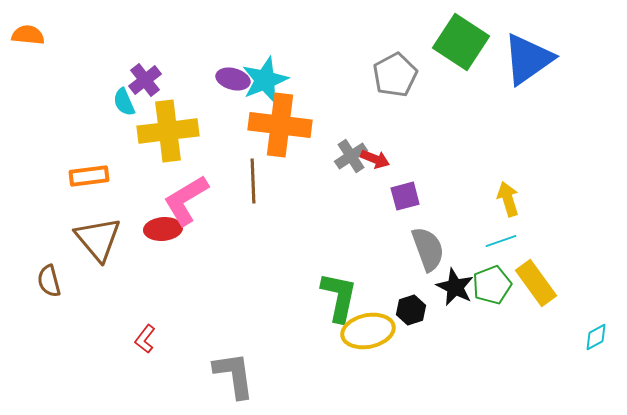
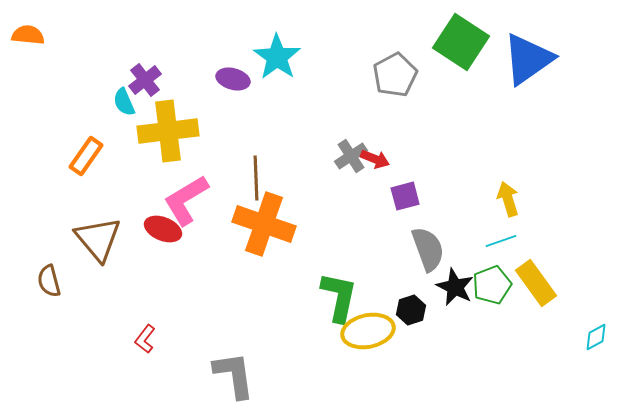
cyan star: moved 12 px right, 23 px up; rotated 15 degrees counterclockwise
orange cross: moved 16 px left, 99 px down; rotated 12 degrees clockwise
orange rectangle: moved 3 px left, 20 px up; rotated 48 degrees counterclockwise
brown line: moved 3 px right, 3 px up
red ellipse: rotated 27 degrees clockwise
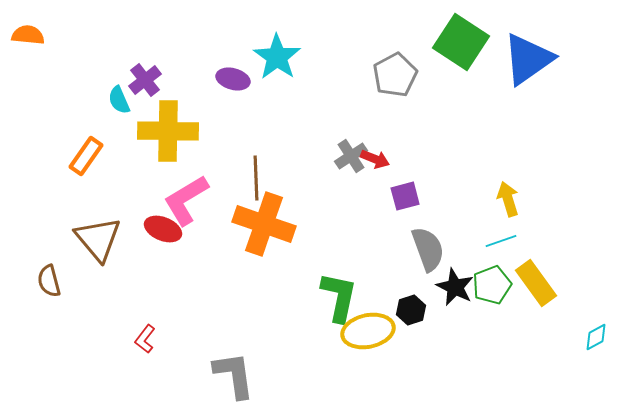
cyan semicircle: moved 5 px left, 2 px up
yellow cross: rotated 8 degrees clockwise
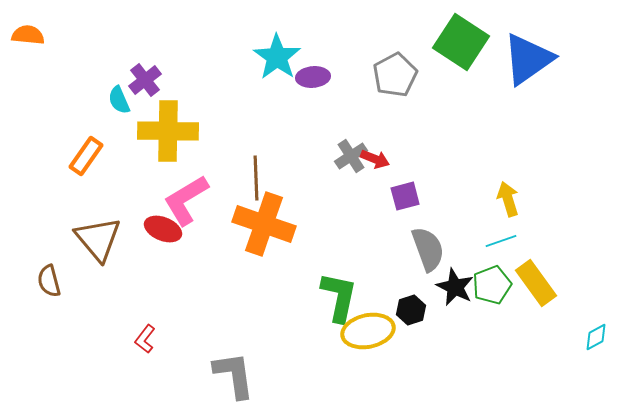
purple ellipse: moved 80 px right, 2 px up; rotated 20 degrees counterclockwise
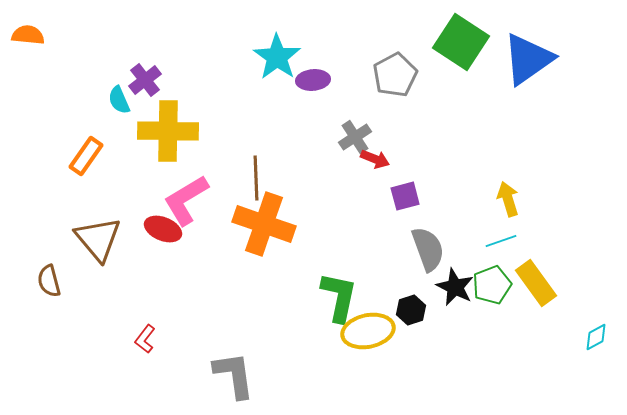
purple ellipse: moved 3 px down
gray cross: moved 4 px right, 19 px up
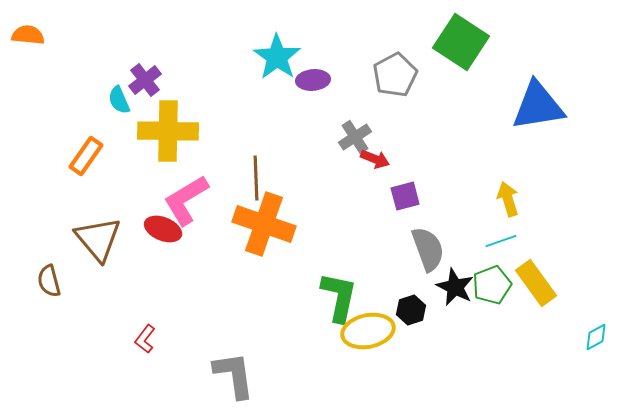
blue triangle: moved 10 px right, 47 px down; rotated 26 degrees clockwise
